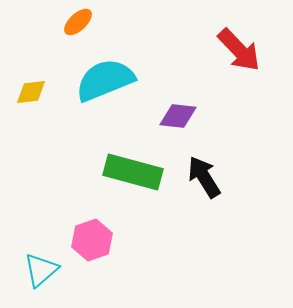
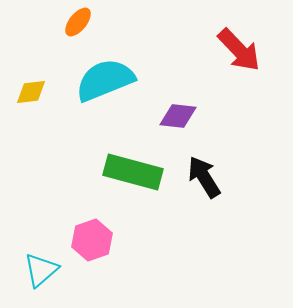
orange ellipse: rotated 8 degrees counterclockwise
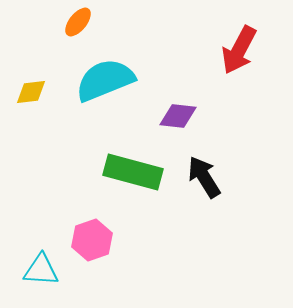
red arrow: rotated 72 degrees clockwise
cyan triangle: rotated 45 degrees clockwise
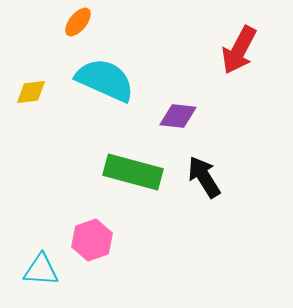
cyan semicircle: rotated 46 degrees clockwise
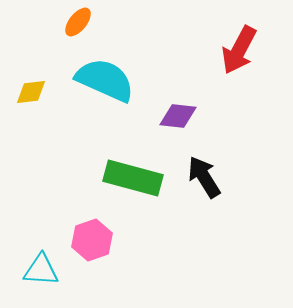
green rectangle: moved 6 px down
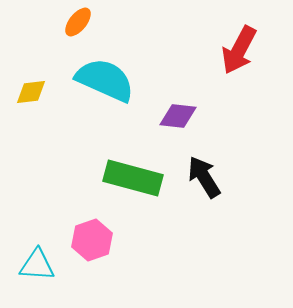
cyan triangle: moved 4 px left, 5 px up
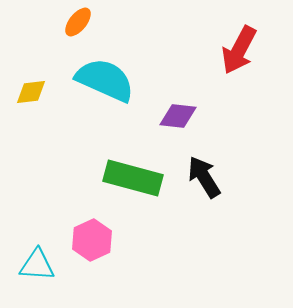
pink hexagon: rotated 6 degrees counterclockwise
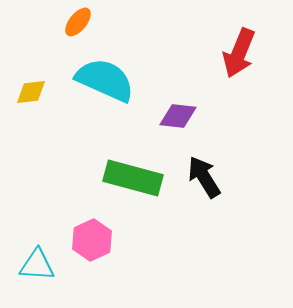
red arrow: moved 3 px down; rotated 6 degrees counterclockwise
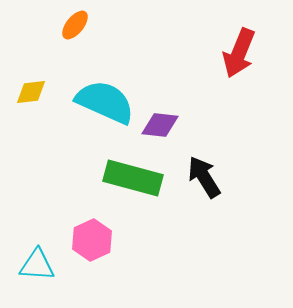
orange ellipse: moved 3 px left, 3 px down
cyan semicircle: moved 22 px down
purple diamond: moved 18 px left, 9 px down
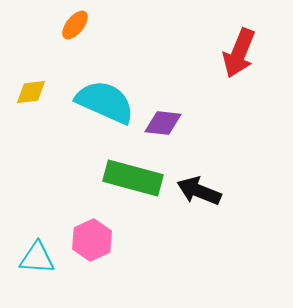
purple diamond: moved 3 px right, 2 px up
black arrow: moved 5 px left, 14 px down; rotated 36 degrees counterclockwise
cyan triangle: moved 7 px up
